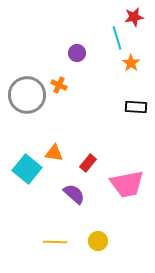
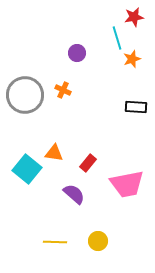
orange star: moved 1 px right, 4 px up; rotated 18 degrees clockwise
orange cross: moved 4 px right, 5 px down
gray circle: moved 2 px left
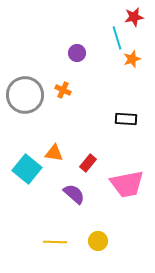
black rectangle: moved 10 px left, 12 px down
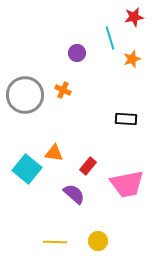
cyan line: moved 7 px left
red rectangle: moved 3 px down
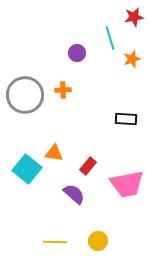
orange cross: rotated 28 degrees counterclockwise
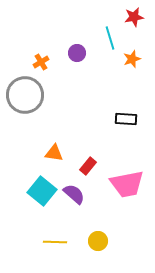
orange cross: moved 22 px left, 28 px up; rotated 28 degrees counterclockwise
cyan square: moved 15 px right, 22 px down
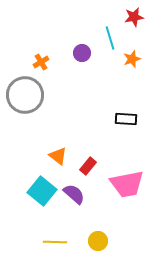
purple circle: moved 5 px right
orange triangle: moved 4 px right, 3 px down; rotated 30 degrees clockwise
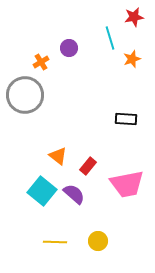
purple circle: moved 13 px left, 5 px up
